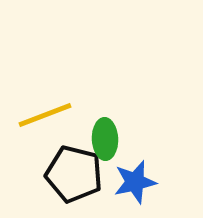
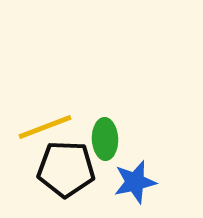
yellow line: moved 12 px down
black pentagon: moved 8 px left, 5 px up; rotated 12 degrees counterclockwise
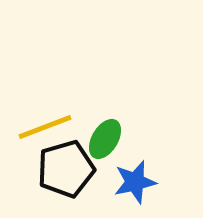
green ellipse: rotated 33 degrees clockwise
black pentagon: rotated 18 degrees counterclockwise
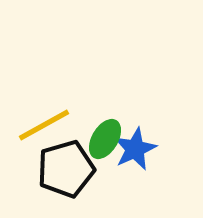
yellow line: moved 1 px left, 2 px up; rotated 8 degrees counterclockwise
blue star: moved 33 px up; rotated 12 degrees counterclockwise
